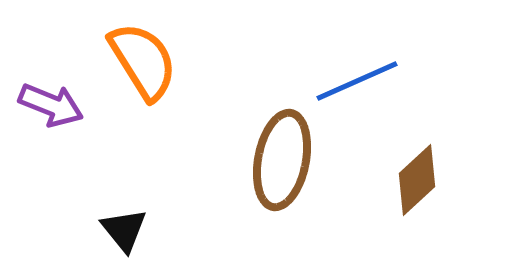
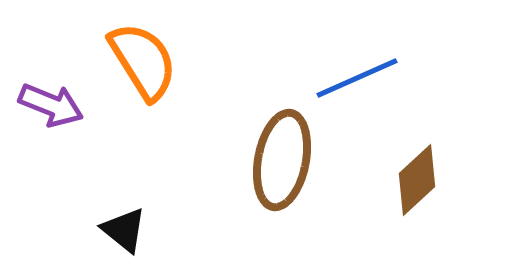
blue line: moved 3 px up
black triangle: rotated 12 degrees counterclockwise
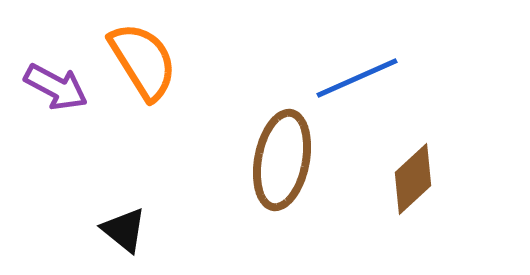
purple arrow: moved 5 px right, 18 px up; rotated 6 degrees clockwise
brown diamond: moved 4 px left, 1 px up
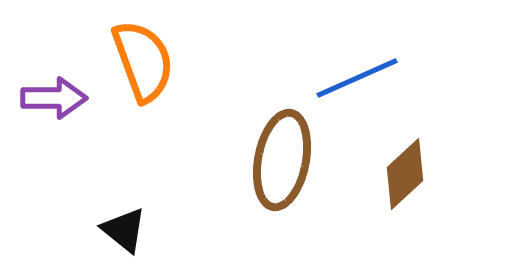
orange semicircle: rotated 12 degrees clockwise
purple arrow: moved 2 px left, 11 px down; rotated 28 degrees counterclockwise
brown diamond: moved 8 px left, 5 px up
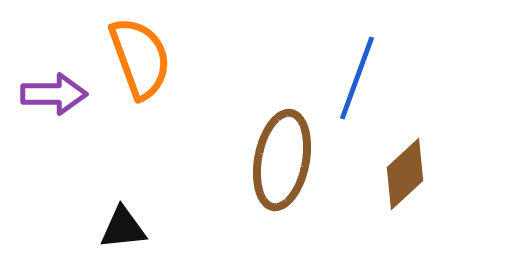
orange semicircle: moved 3 px left, 3 px up
blue line: rotated 46 degrees counterclockwise
purple arrow: moved 4 px up
black triangle: moved 1 px left, 2 px up; rotated 45 degrees counterclockwise
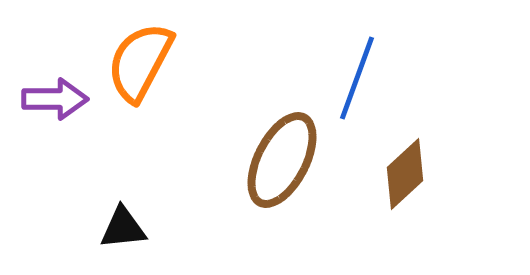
orange semicircle: moved 4 px down; rotated 132 degrees counterclockwise
purple arrow: moved 1 px right, 5 px down
brown ellipse: rotated 16 degrees clockwise
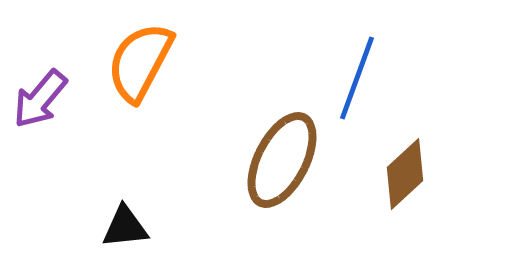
purple arrow: moved 15 px left; rotated 130 degrees clockwise
black triangle: moved 2 px right, 1 px up
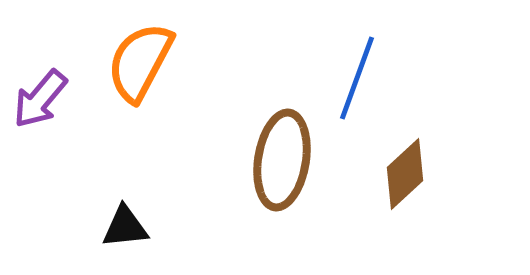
brown ellipse: rotated 18 degrees counterclockwise
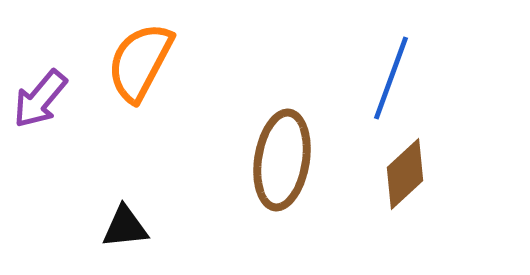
blue line: moved 34 px right
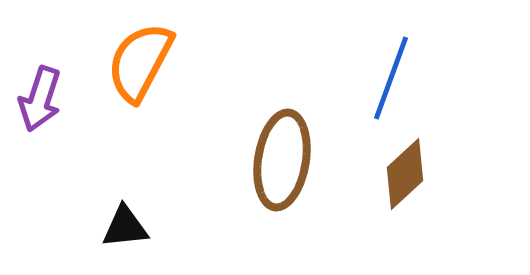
purple arrow: rotated 22 degrees counterclockwise
